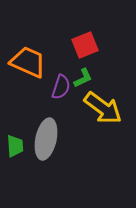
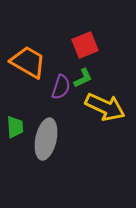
orange trapezoid: rotated 6 degrees clockwise
yellow arrow: moved 2 px right, 1 px up; rotated 12 degrees counterclockwise
green trapezoid: moved 19 px up
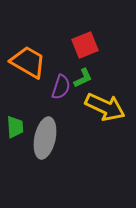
gray ellipse: moved 1 px left, 1 px up
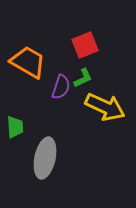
gray ellipse: moved 20 px down
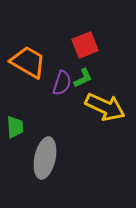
purple semicircle: moved 1 px right, 4 px up
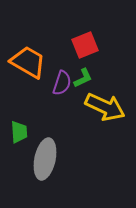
green trapezoid: moved 4 px right, 5 px down
gray ellipse: moved 1 px down
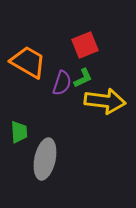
yellow arrow: moved 6 px up; rotated 18 degrees counterclockwise
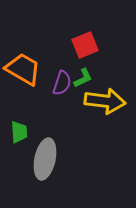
orange trapezoid: moved 5 px left, 7 px down
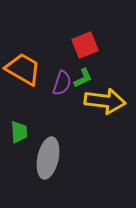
gray ellipse: moved 3 px right, 1 px up
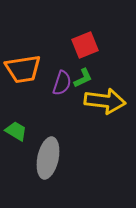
orange trapezoid: rotated 141 degrees clockwise
green trapezoid: moved 3 px left, 1 px up; rotated 55 degrees counterclockwise
